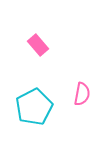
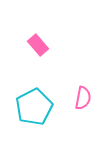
pink semicircle: moved 1 px right, 4 px down
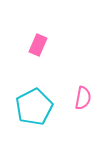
pink rectangle: rotated 65 degrees clockwise
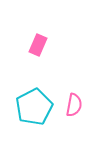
pink semicircle: moved 9 px left, 7 px down
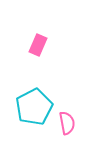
pink semicircle: moved 7 px left, 18 px down; rotated 20 degrees counterclockwise
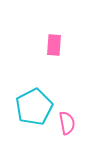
pink rectangle: moved 16 px right; rotated 20 degrees counterclockwise
